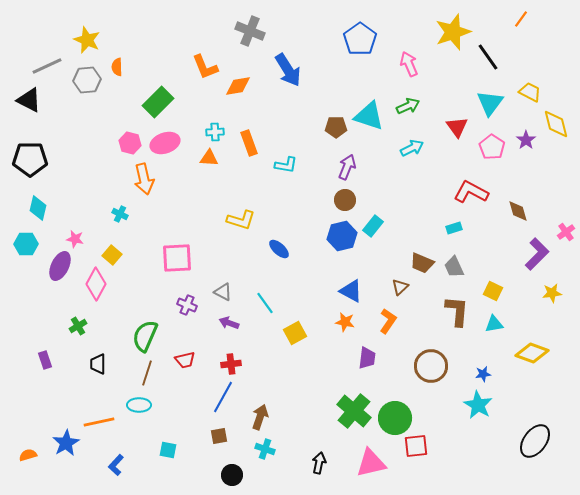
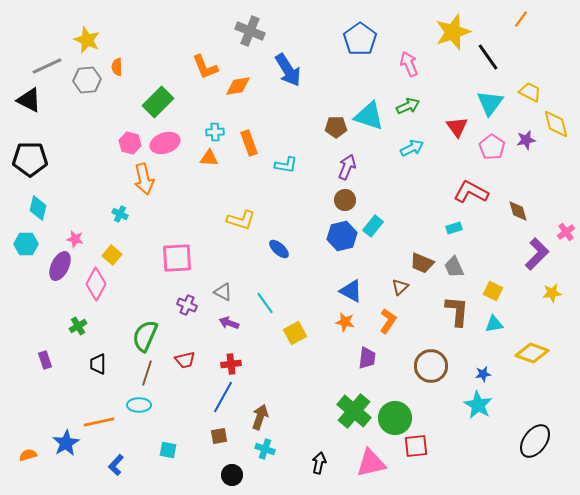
purple star at (526, 140): rotated 24 degrees clockwise
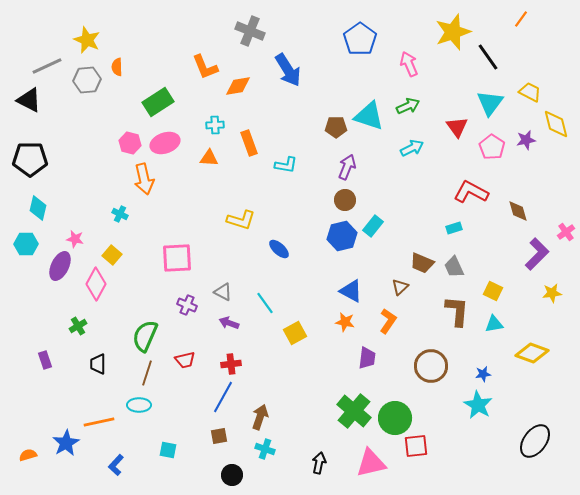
green rectangle at (158, 102): rotated 12 degrees clockwise
cyan cross at (215, 132): moved 7 px up
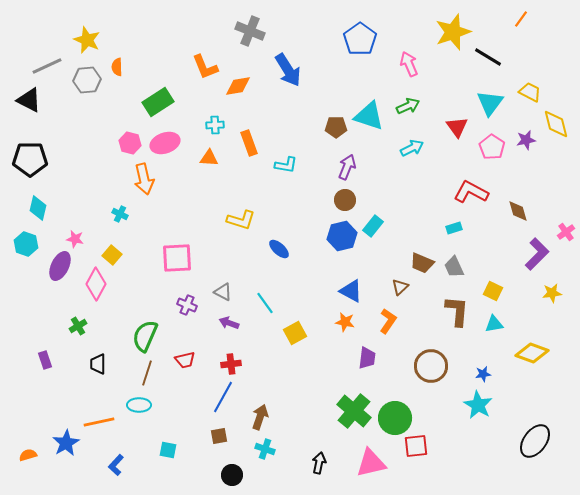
black line at (488, 57): rotated 24 degrees counterclockwise
cyan hexagon at (26, 244): rotated 20 degrees clockwise
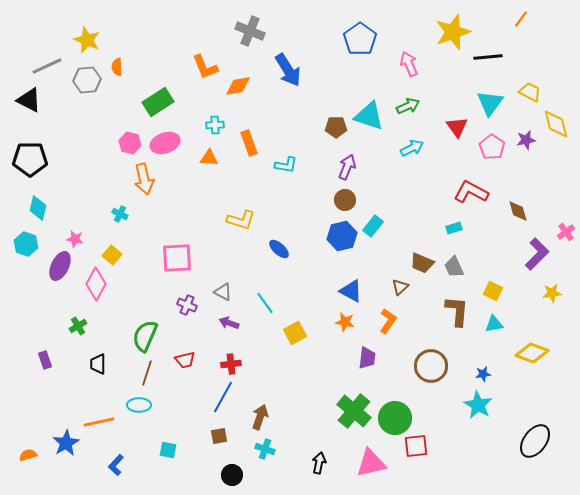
black line at (488, 57): rotated 36 degrees counterclockwise
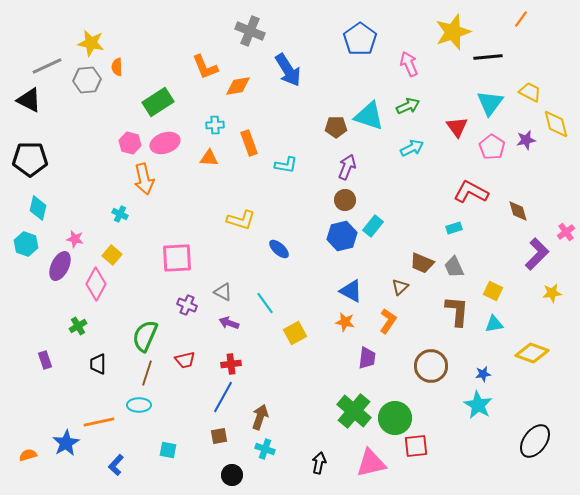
yellow star at (87, 40): moved 4 px right, 3 px down; rotated 12 degrees counterclockwise
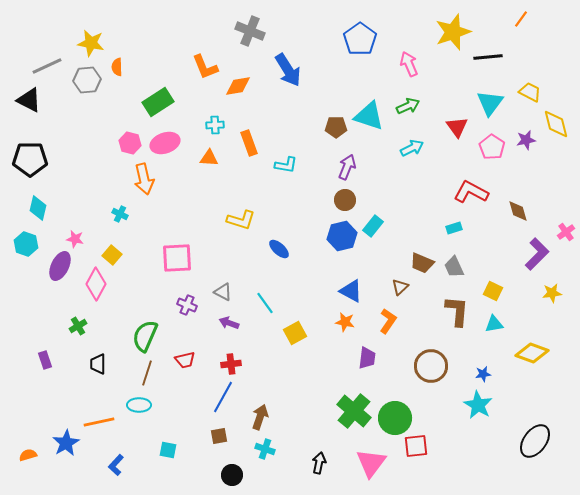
pink triangle at (371, 463): rotated 40 degrees counterclockwise
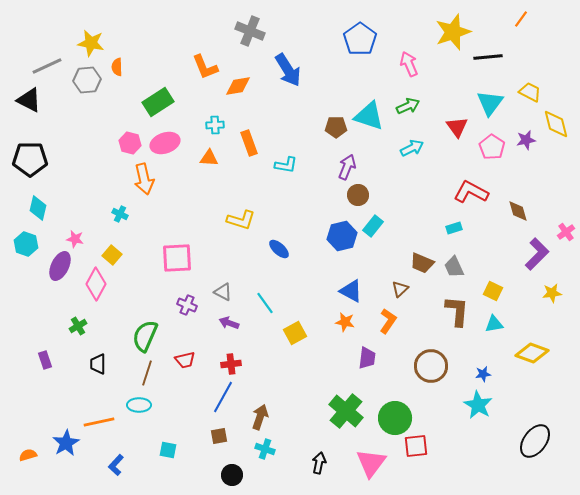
brown circle at (345, 200): moved 13 px right, 5 px up
brown triangle at (400, 287): moved 2 px down
green cross at (354, 411): moved 8 px left
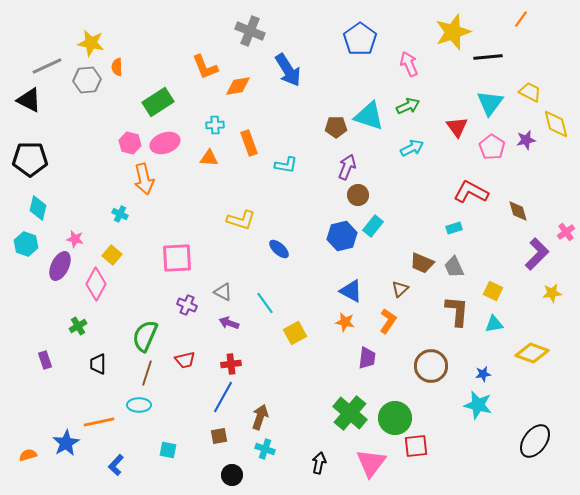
cyan star at (478, 405): rotated 16 degrees counterclockwise
green cross at (346, 411): moved 4 px right, 2 px down
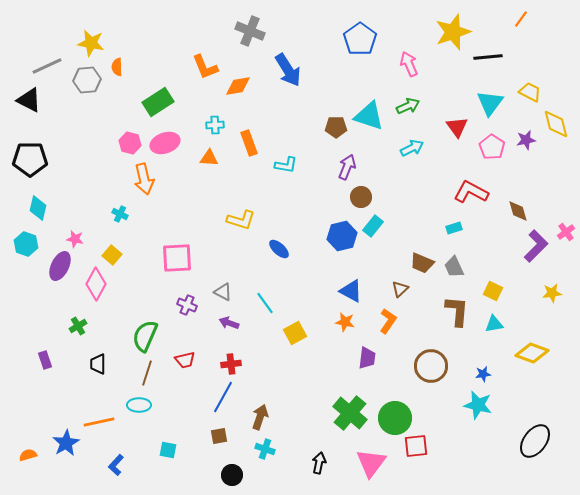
brown circle at (358, 195): moved 3 px right, 2 px down
purple L-shape at (537, 254): moved 1 px left, 8 px up
